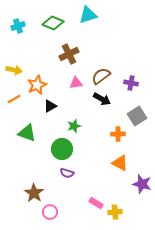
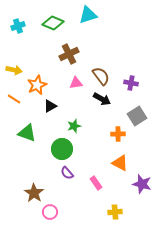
brown semicircle: rotated 90 degrees clockwise
orange line: rotated 64 degrees clockwise
purple semicircle: rotated 32 degrees clockwise
pink rectangle: moved 20 px up; rotated 24 degrees clockwise
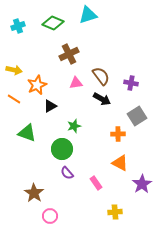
purple star: rotated 24 degrees clockwise
pink circle: moved 4 px down
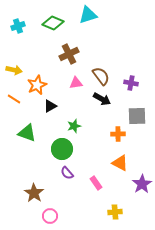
gray square: rotated 30 degrees clockwise
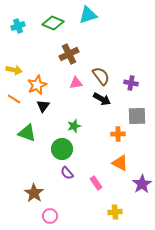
black triangle: moved 7 px left; rotated 24 degrees counterclockwise
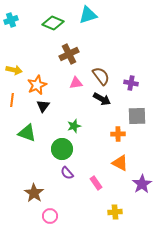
cyan cross: moved 7 px left, 6 px up
orange line: moved 2 px left, 1 px down; rotated 64 degrees clockwise
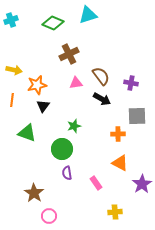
orange star: rotated 12 degrees clockwise
purple semicircle: rotated 32 degrees clockwise
pink circle: moved 1 px left
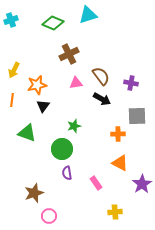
yellow arrow: rotated 105 degrees clockwise
brown star: rotated 18 degrees clockwise
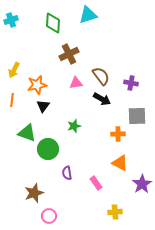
green diamond: rotated 70 degrees clockwise
green circle: moved 14 px left
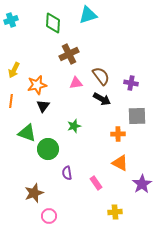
orange line: moved 1 px left, 1 px down
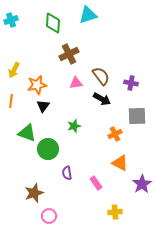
orange cross: moved 3 px left; rotated 24 degrees counterclockwise
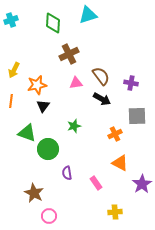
brown star: rotated 24 degrees counterclockwise
